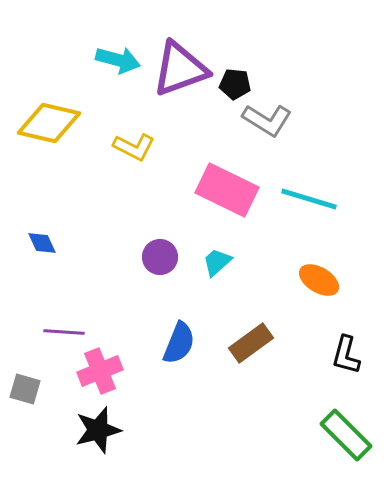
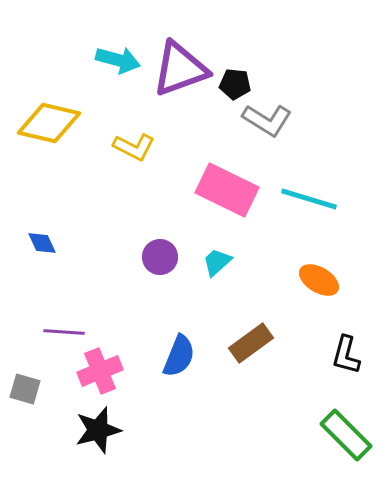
blue semicircle: moved 13 px down
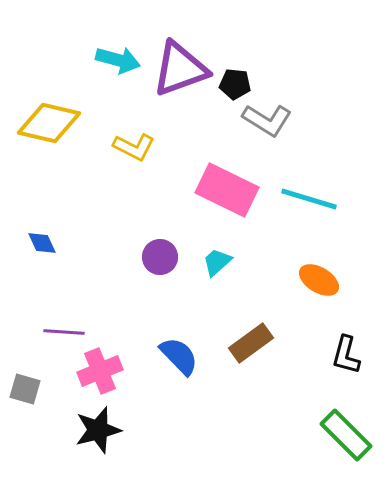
blue semicircle: rotated 66 degrees counterclockwise
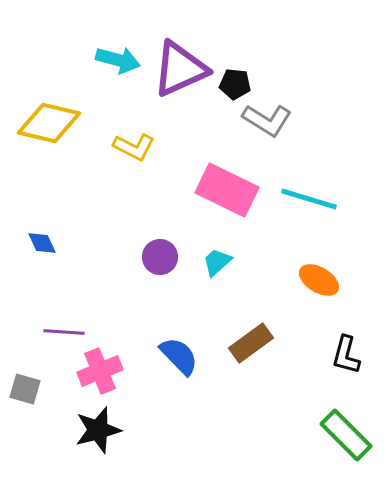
purple triangle: rotated 4 degrees counterclockwise
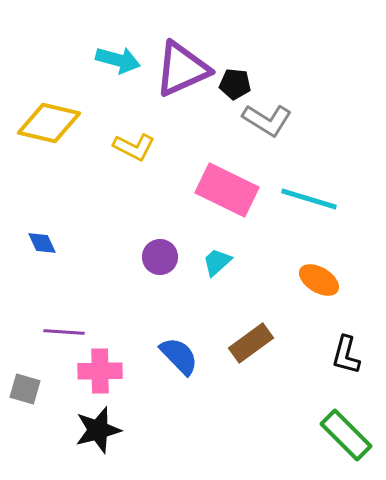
purple triangle: moved 2 px right
pink cross: rotated 21 degrees clockwise
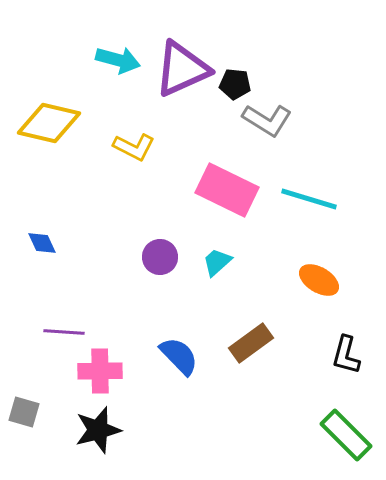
gray square: moved 1 px left, 23 px down
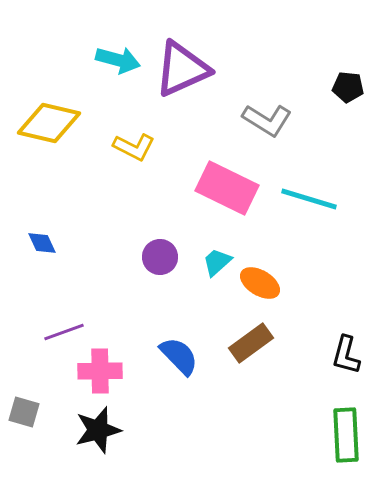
black pentagon: moved 113 px right, 3 px down
pink rectangle: moved 2 px up
orange ellipse: moved 59 px left, 3 px down
purple line: rotated 24 degrees counterclockwise
green rectangle: rotated 42 degrees clockwise
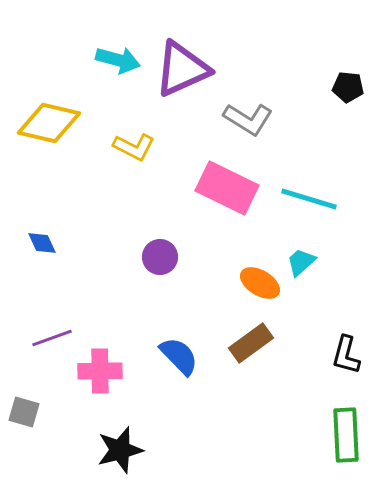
gray L-shape: moved 19 px left, 1 px up
cyan trapezoid: moved 84 px right
purple line: moved 12 px left, 6 px down
black star: moved 22 px right, 20 px down
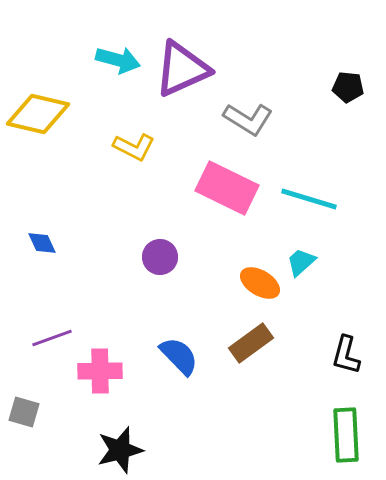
yellow diamond: moved 11 px left, 9 px up
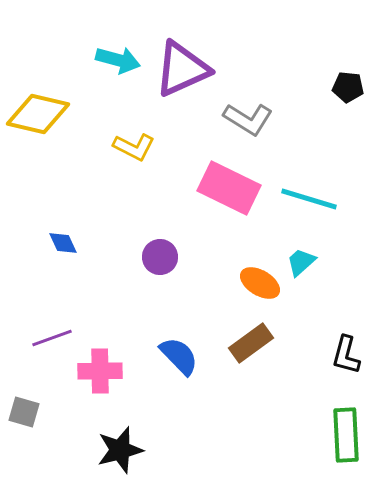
pink rectangle: moved 2 px right
blue diamond: moved 21 px right
